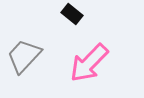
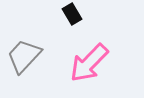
black rectangle: rotated 20 degrees clockwise
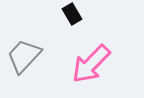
pink arrow: moved 2 px right, 1 px down
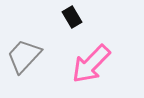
black rectangle: moved 3 px down
